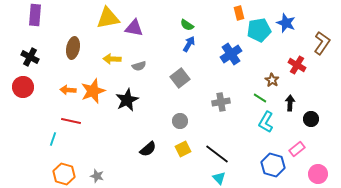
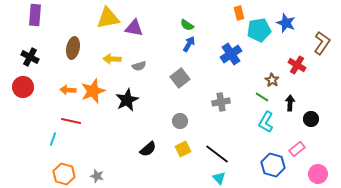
green line: moved 2 px right, 1 px up
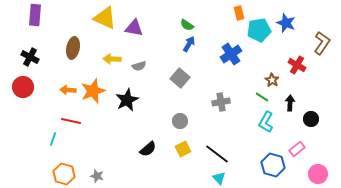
yellow triangle: moved 3 px left; rotated 35 degrees clockwise
gray square: rotated 12 degrees counterclockwise
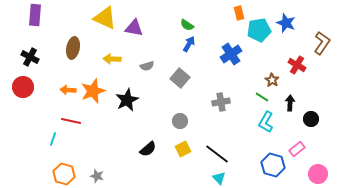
gray semicircle: moved 8 px right
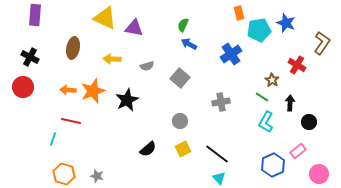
green semicircle: moved 4 px left; rotated 80 degrees clockwise
blue arrow: rotated 91 degrees counterclockwise
black circle: moved 2 px left, 3 px down
pink rectangle: moved 1 px right, 2 px down
blue hexagon: rotated 20 degrees clockwise
pink circle: moved 1 px right
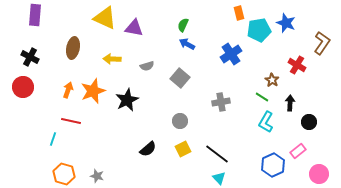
blue arrow: moved 2 px left
orange arrow: rotated 105 degrees clockwise
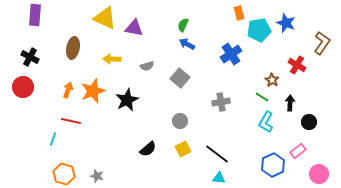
cyan triangle: rotated 40 degrees counterclockwise
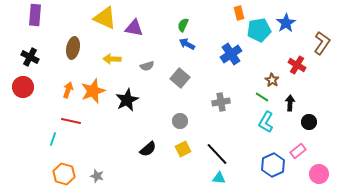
blue star: rotated 18 degrees clockwise
black line: rotated 10 degrees clockwise
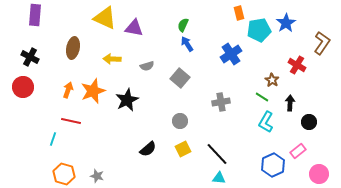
blue arrow: rotated 28 degrees clockwise
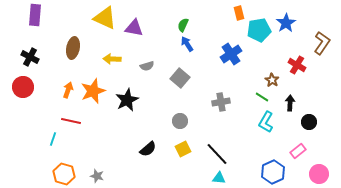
blue hexagon: moved 7 px down
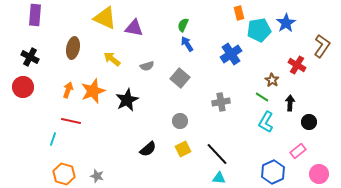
brown L-shape: moved 3 px down
yellow arrow: rotated 36 degrees clockwise
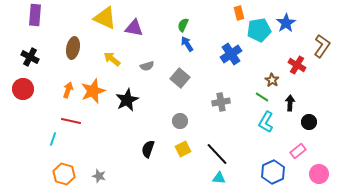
red circle: moved 2 px down
black semicircle: rotated 150 degrees clockwise
gray star: moved 2 px right
